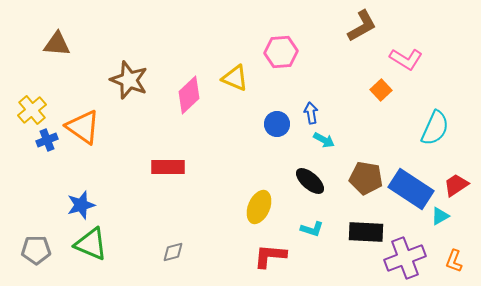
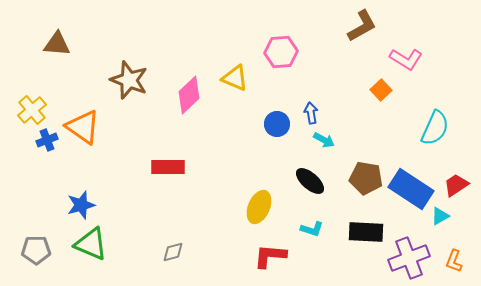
purple cross: moved 4 px right
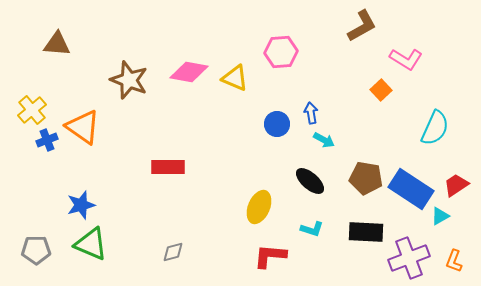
pink diamond: moved 23 px up; rotated 54 degrees clockwise
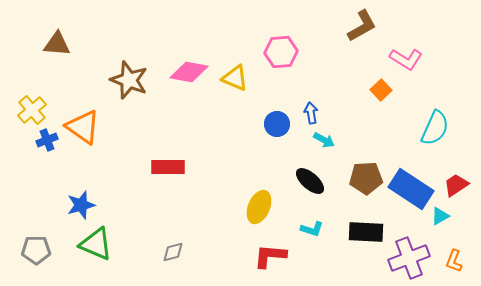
brown pentagon: rotated 12 degrees counterclockwise
green triangle: moved 5 px right
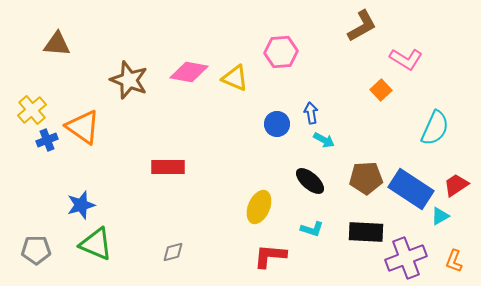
purple cross: moved 3 px left
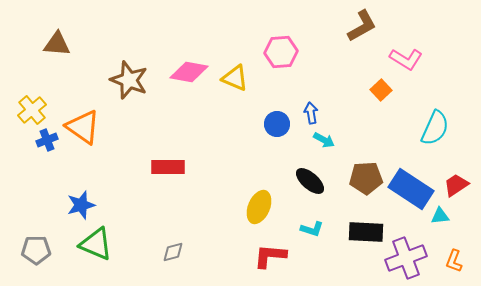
cyan triangle: rotated 24 degrees clockwise
